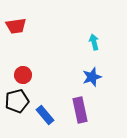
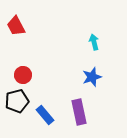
red trapezoid: rotated 70 degrees clockwise
purple rectangle: moved 1 px left, 2 px down
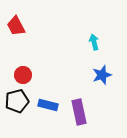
blue star: moved 10 px right, 2 px up
blue rectangle: moved 3 px right, 10 px up; rotated 36 degrees counterclockwise
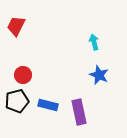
red trapezoid: rotated 55 degrees clockwise
blue star: moved 3 px left; rotated 30 degrees counterclockwise
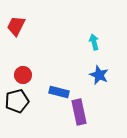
blue rectangle: moved 11 px right, 13 px up
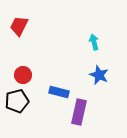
red trapezoid: moved 3 px right
purple rectangle: rotated 25 degrees clockwise
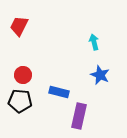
blue star: moved 1 px right
black pentagon: moved 3 px right; rotated 20 degrees clockwise
purple rectangle: moved 4 px down
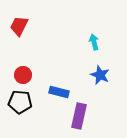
black pentagon: moved 1 px down
